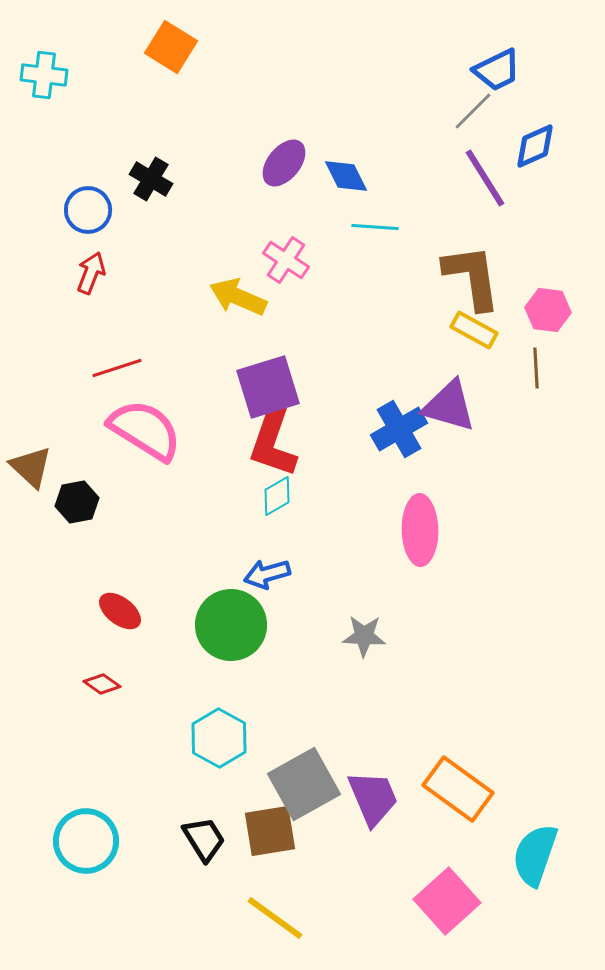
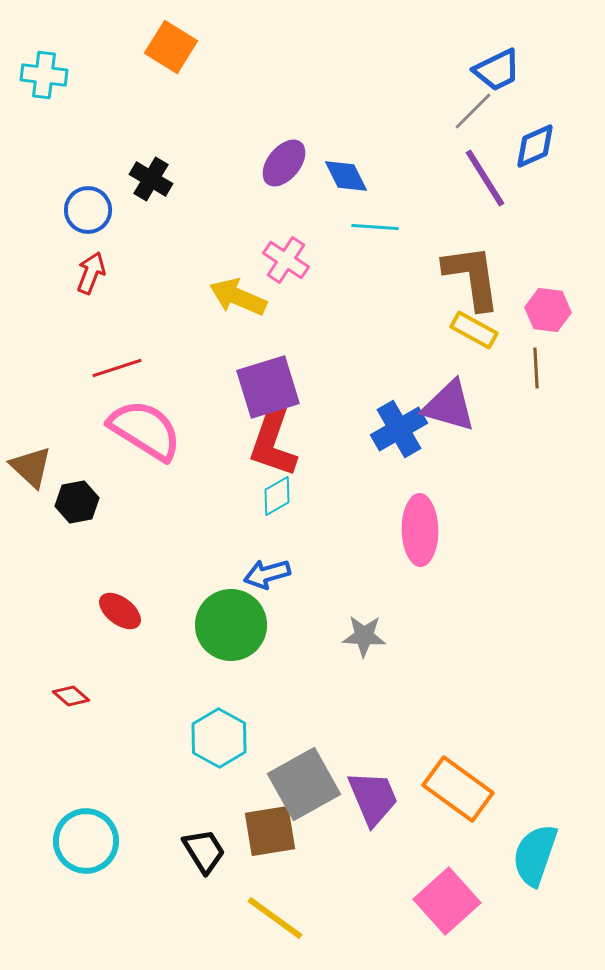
red diamond at (102, 684): moved 31 px left, 12 px down; rotated 6 degrees clockwise
black trapezoid at (204, 839): moved 12 px down
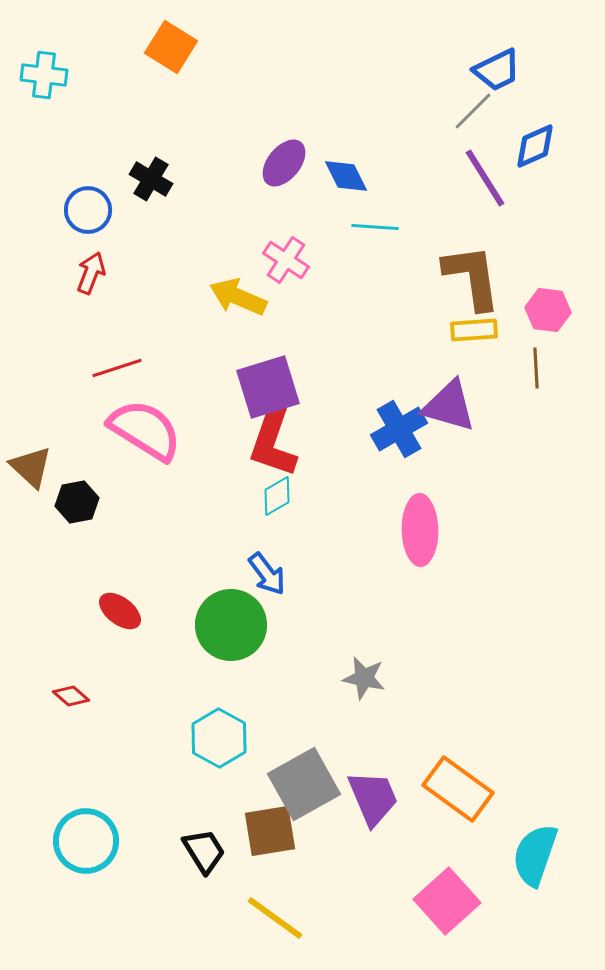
yellow rectangle at (474, 330): rotated 33 degrees counterclockwise
blue arrow at (267, 574): rotated 111 degrees counterclockwise
gray star at (364, 636): moved 42 px down; rotated 9 degrees clockwise
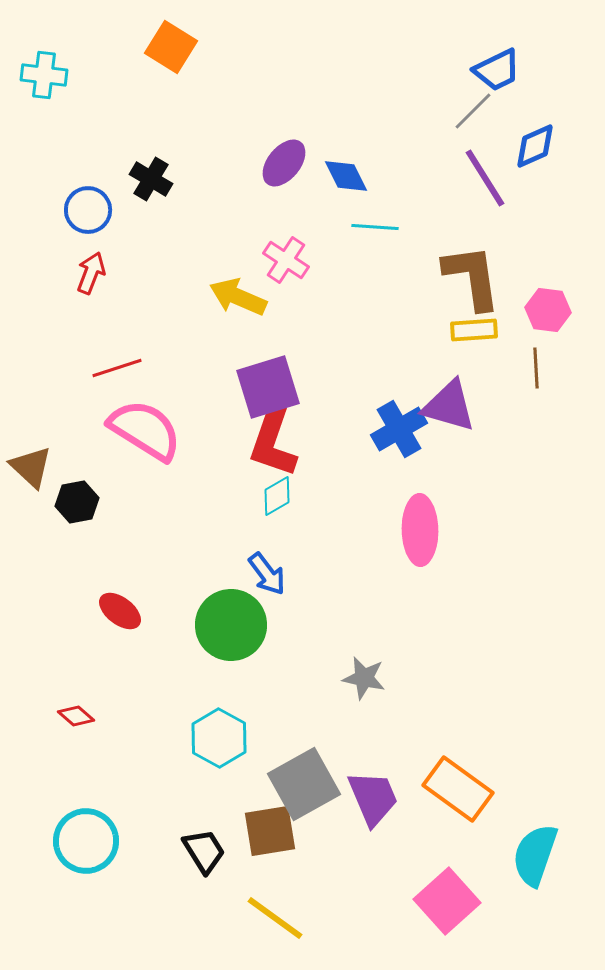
red diamond at (71, 696): moved 5 px right, 20 px down
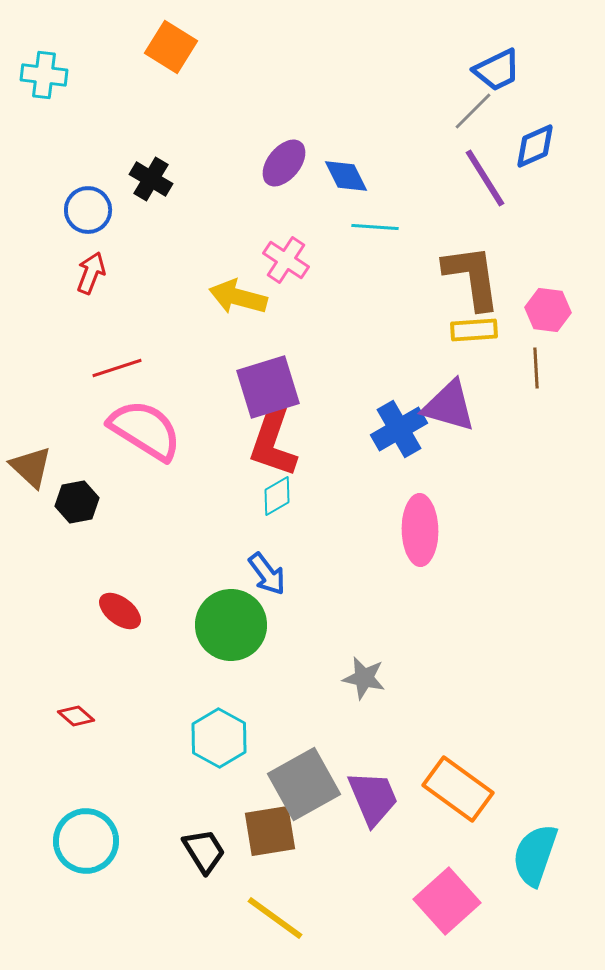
yellow arrow at (238, 297): rotated 8 degrees counterclockwise
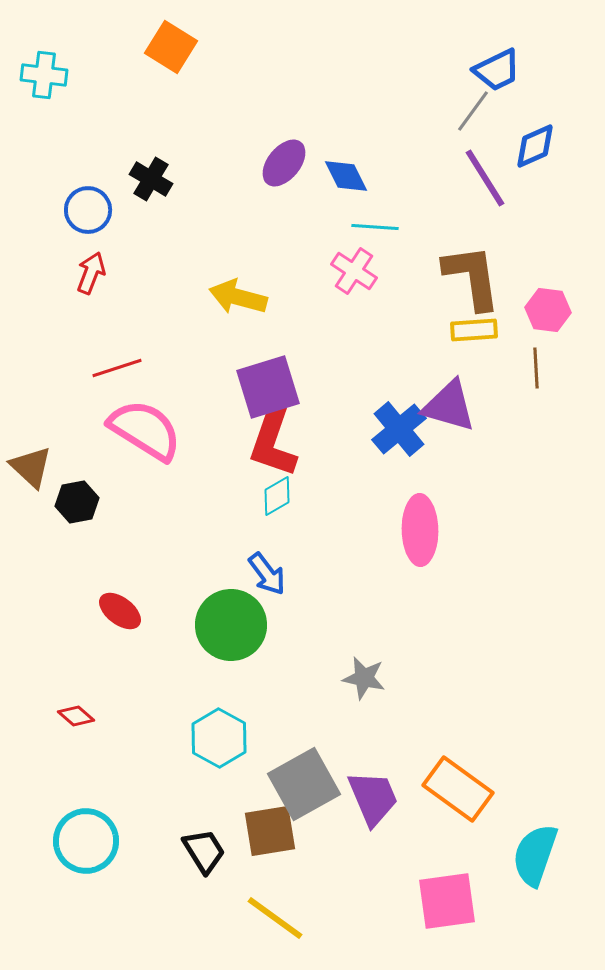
gray line at (473, 111): rotated 9 degrees counterclockwise
pink cross at (286, 260): moved 68 px right, 11 px down
blue cross at (399, 429): rotated 10 degrees counterclockwise
pink square at (447, 901): rotated 34 degrees clockwise
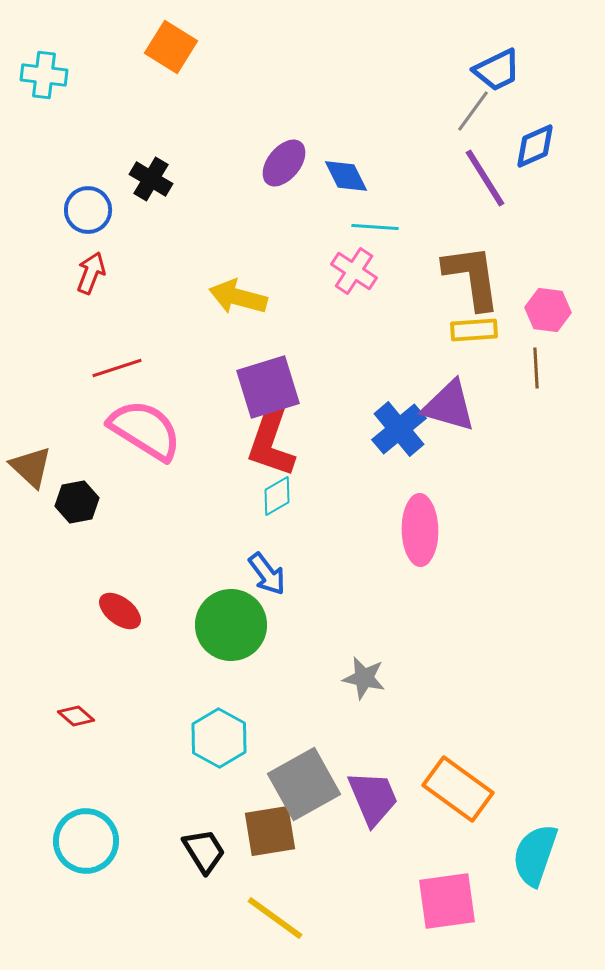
red L-shape at (273, 442): moved 2 px left
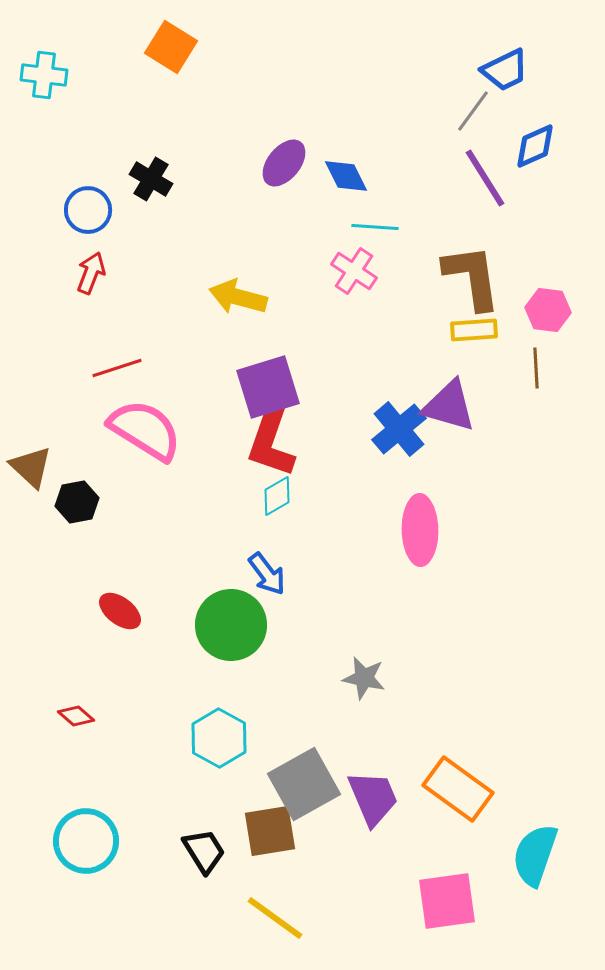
blue trapezoid at (497, 70): moved 8 px right
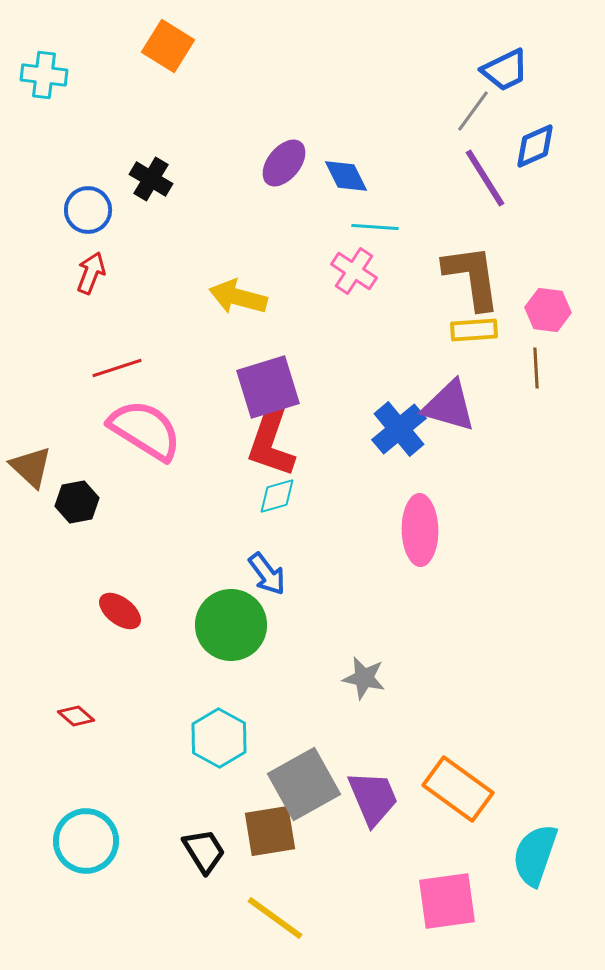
orange square at (171, 47): moved 3 px left, 1 px up
cyan diamond at (277, 496): rotated 15 degrees clockwise
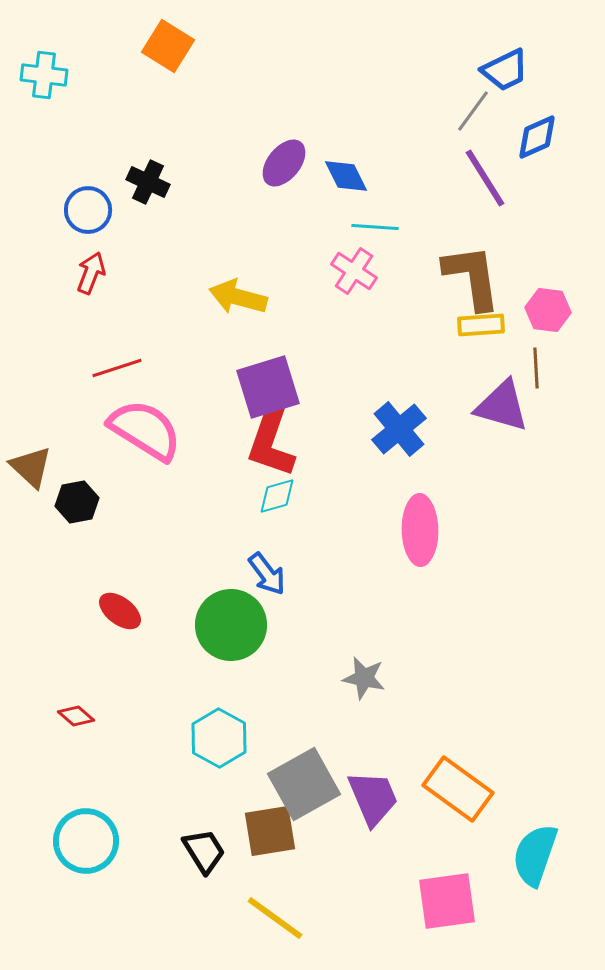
blue diamond at (535, 146): moved 2 px right, 9 px up
black cross at (151, 179): moved 3 px left, 3 px down; rotated 6 degrees counterclockwise
yellow rectangle at (474, 330): moved 7 px right, 5 px up
purple triangle at (449, 406): moved 53 px right
